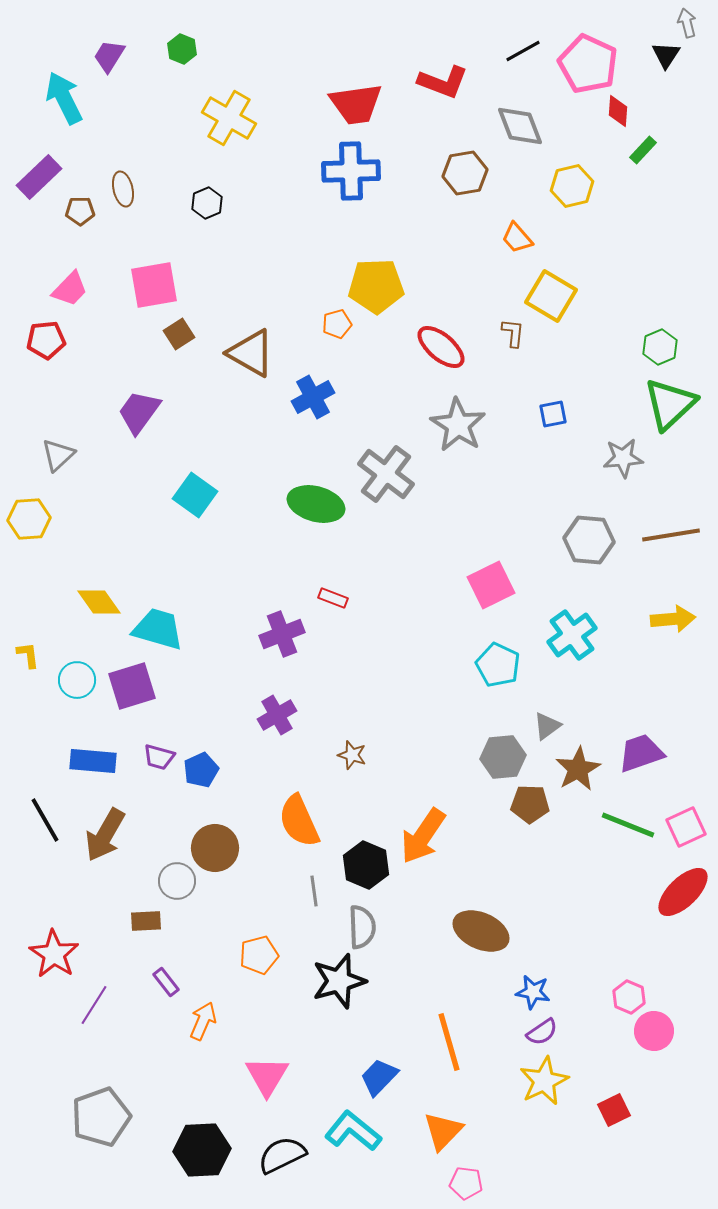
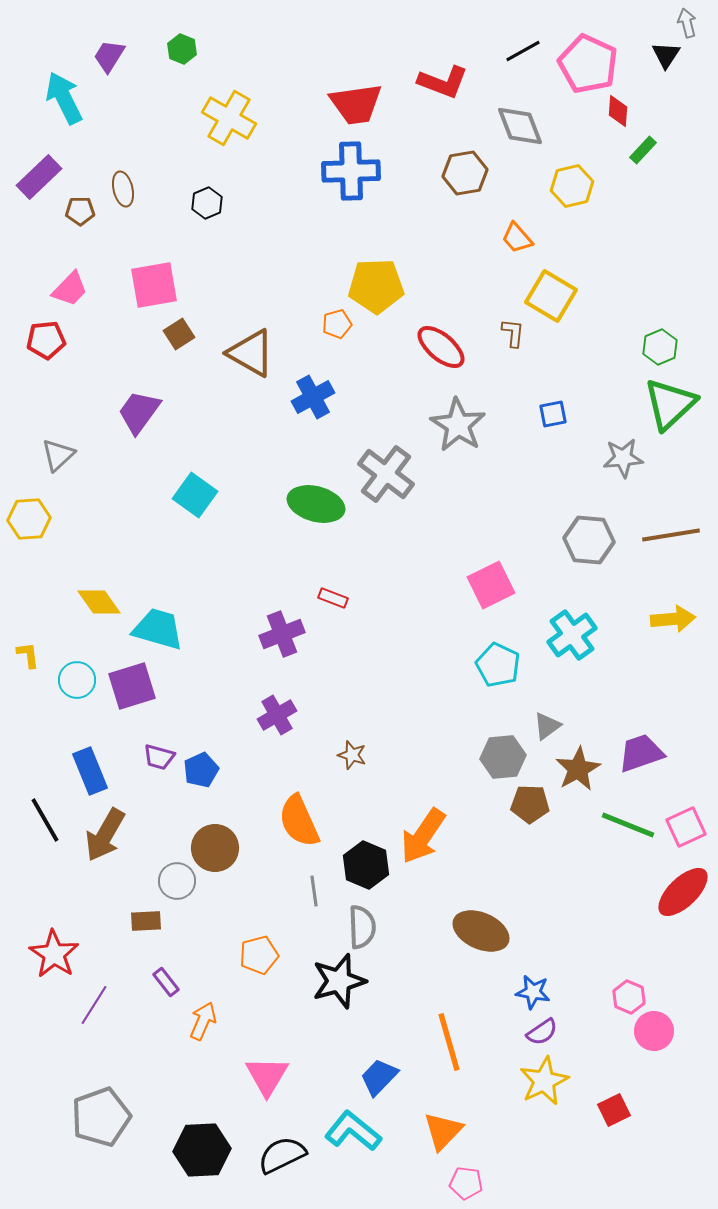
blue rectangle at (93, 761): moved 3 px left, 10 px down; rotated 63 degrees clockwise
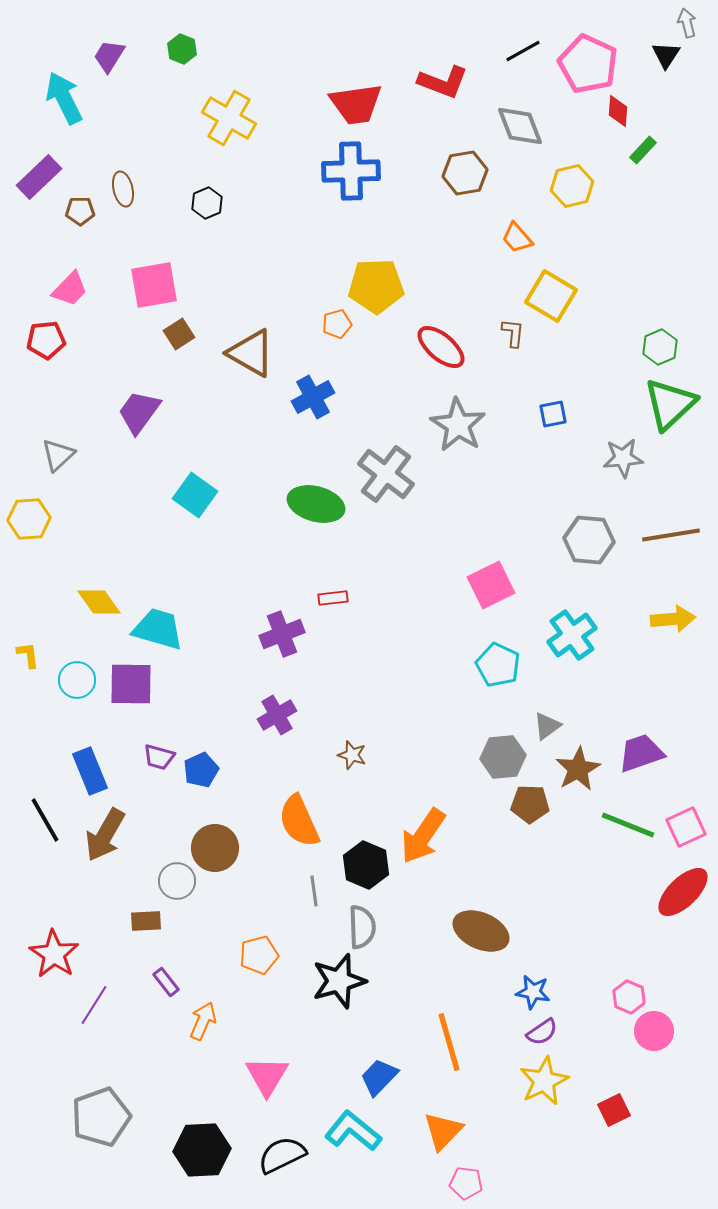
red rectangle at (333, 598): rotated 28 degrees counterclockwise
purple square at (132, 686): moved 1 px left, 2 px up; rotated 18 degrees clockwise
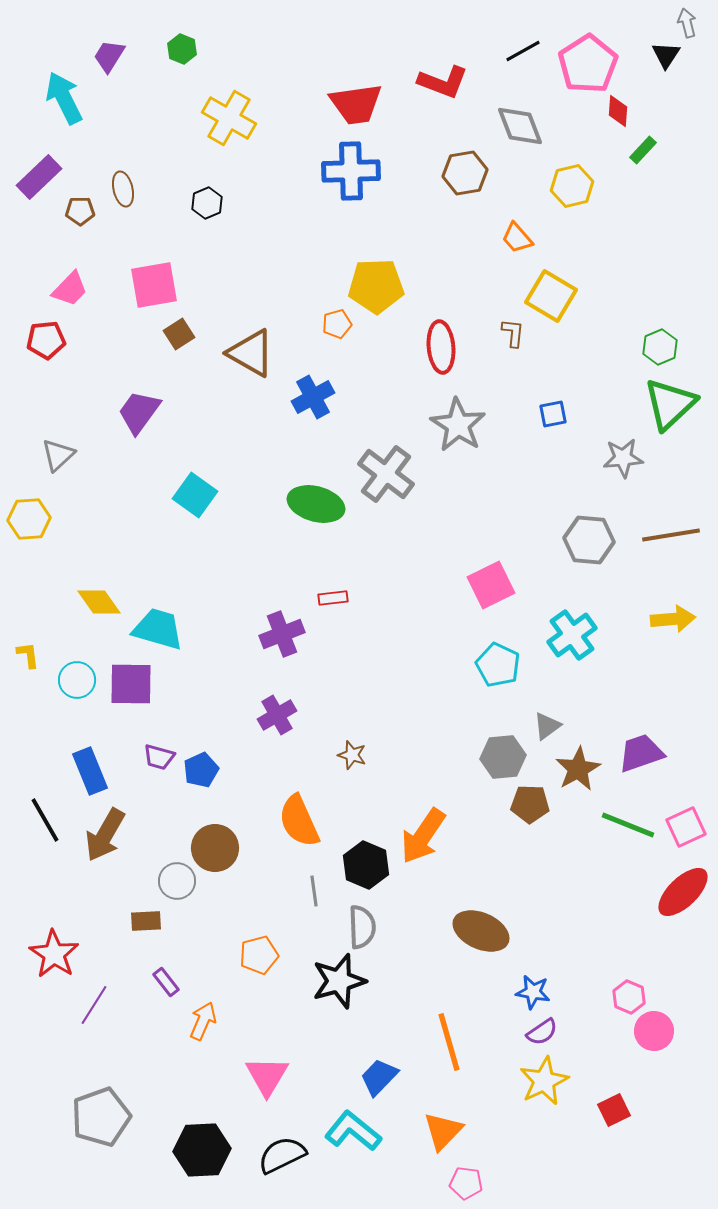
pink pentagon at (588, 64): rotated 14 degrees clockwise
red ellipse at (441, 347): rotated 45 degrees clockwise
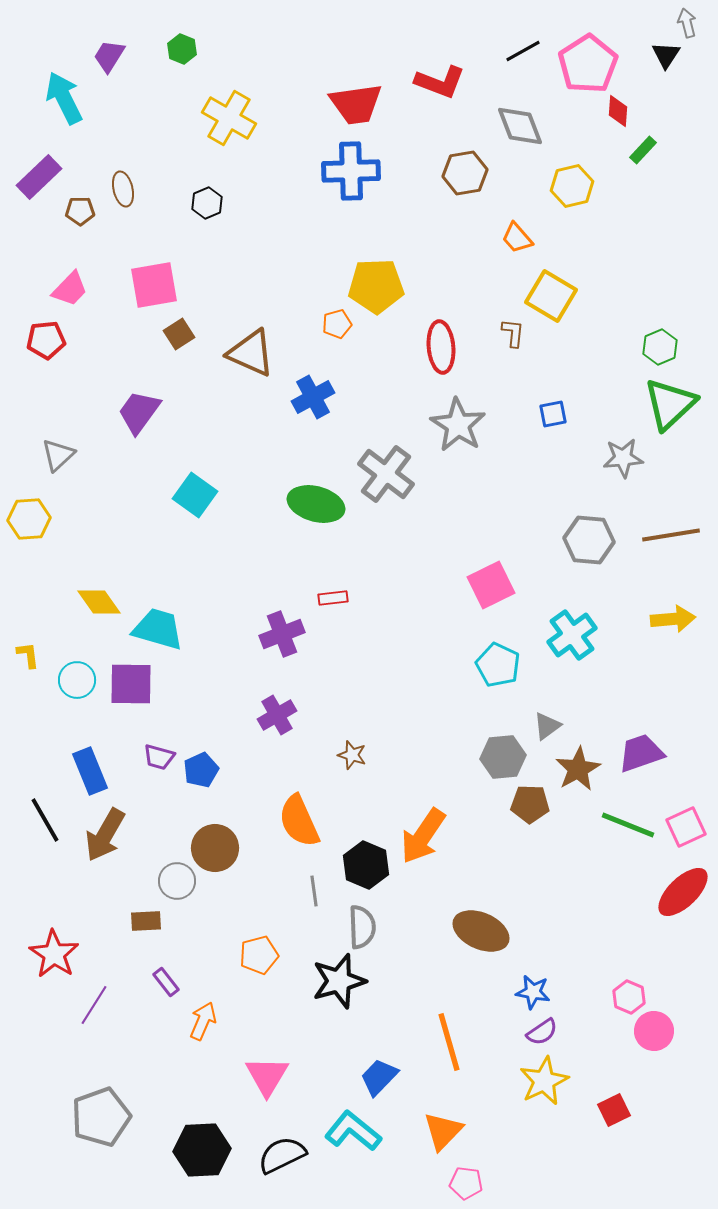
red L-shape at (443, 82): moved 3 px left
brown triangle at (251, 353): rotated 6 degrees counterclockwise
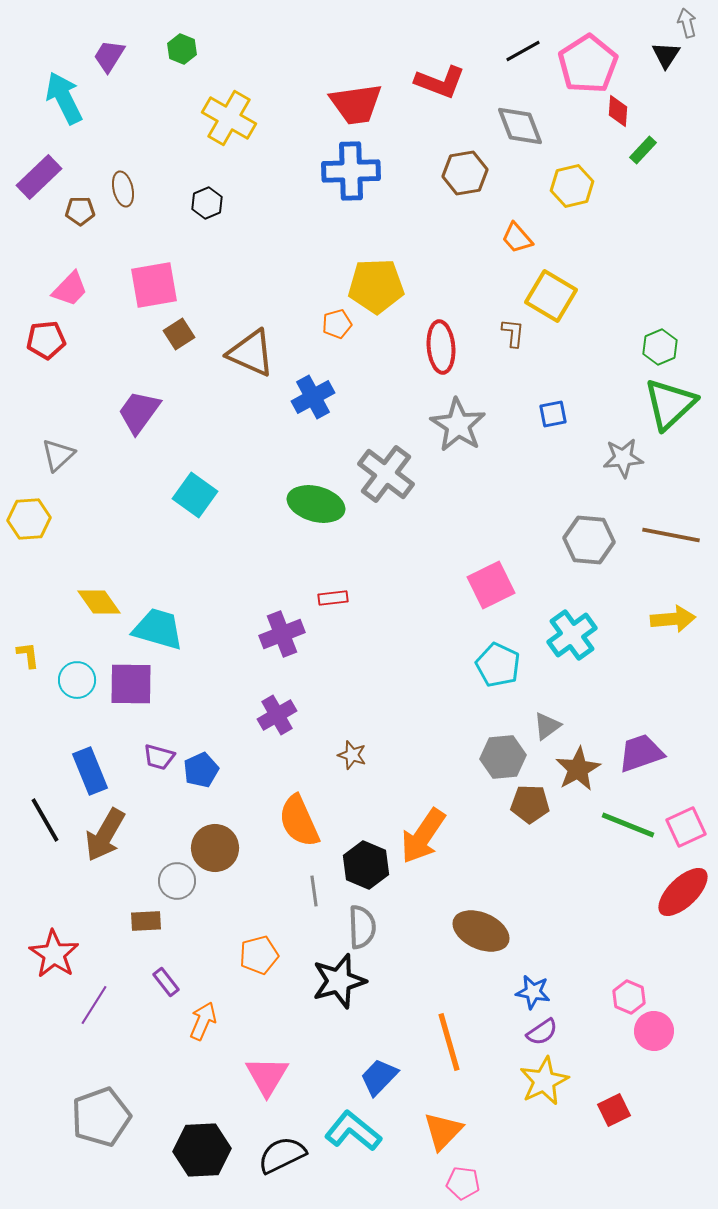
brown line at (671, 535): rotated 20 degrees clockwise
pink pentagon at (466, 1183): moved 3 px left
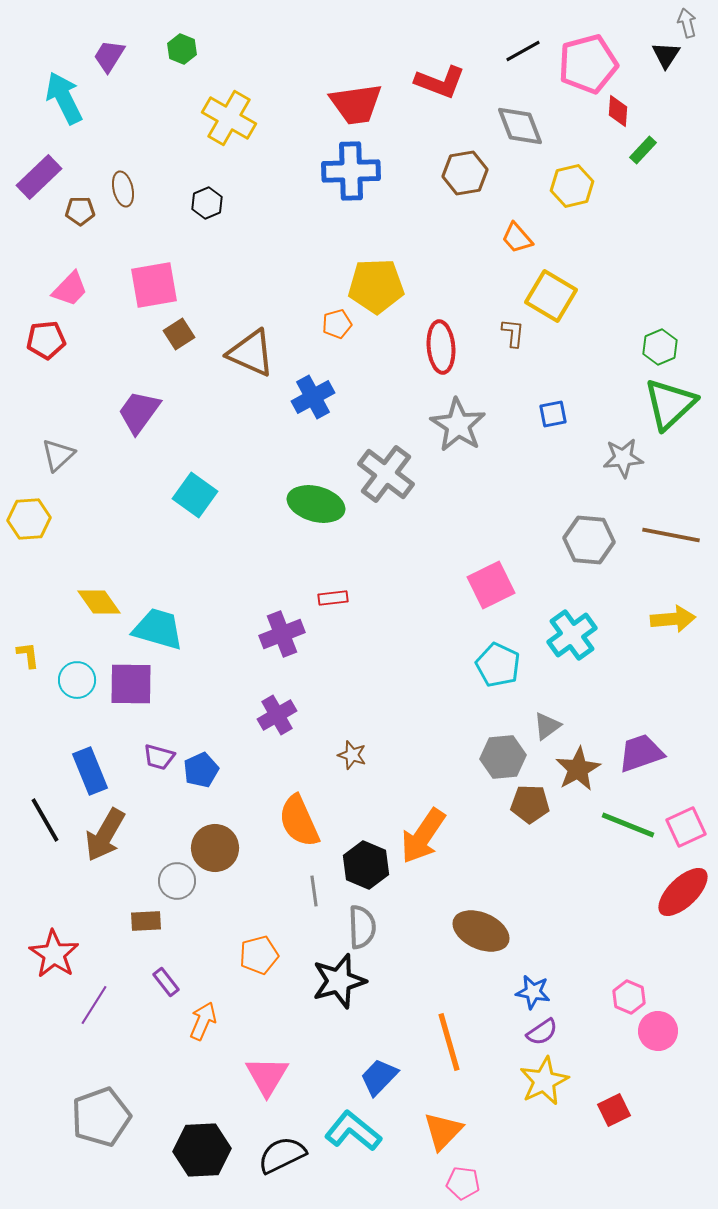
pink pentagon at (588, 64): rotated 18 degrees clockwise
pink circle at (654, 1031): moved 4 px right
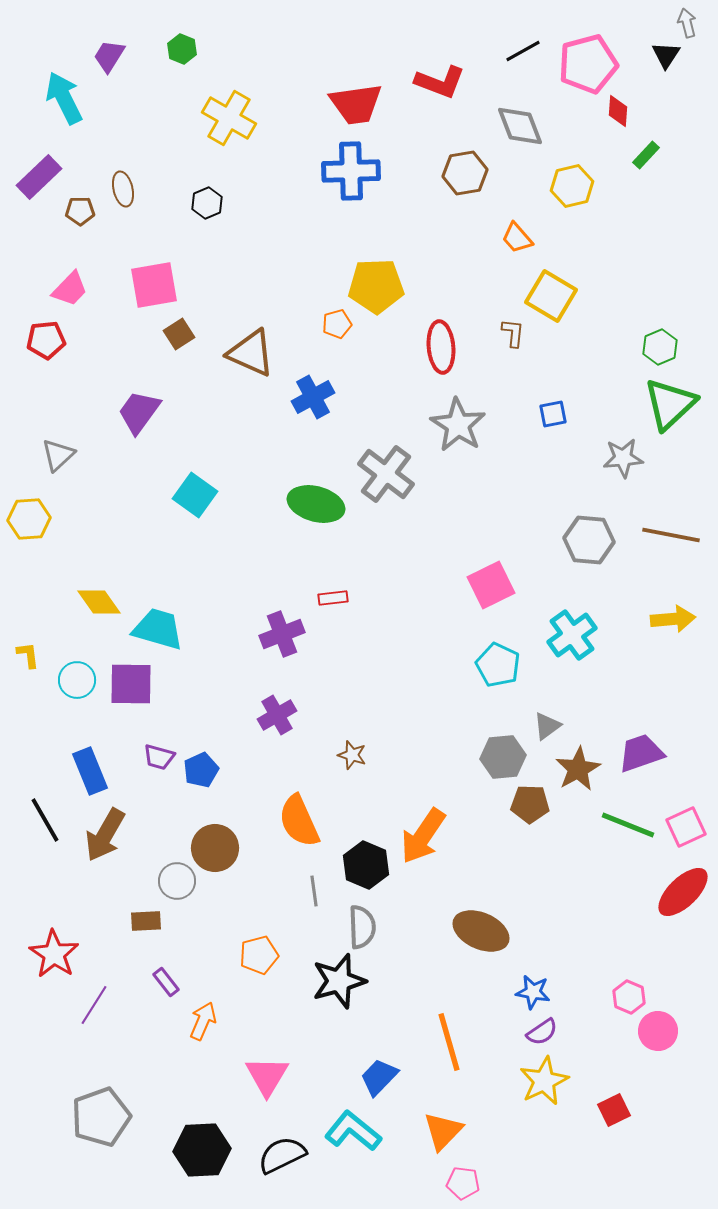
green rectangle at (643, 150): moved 3 px right, 5 px down
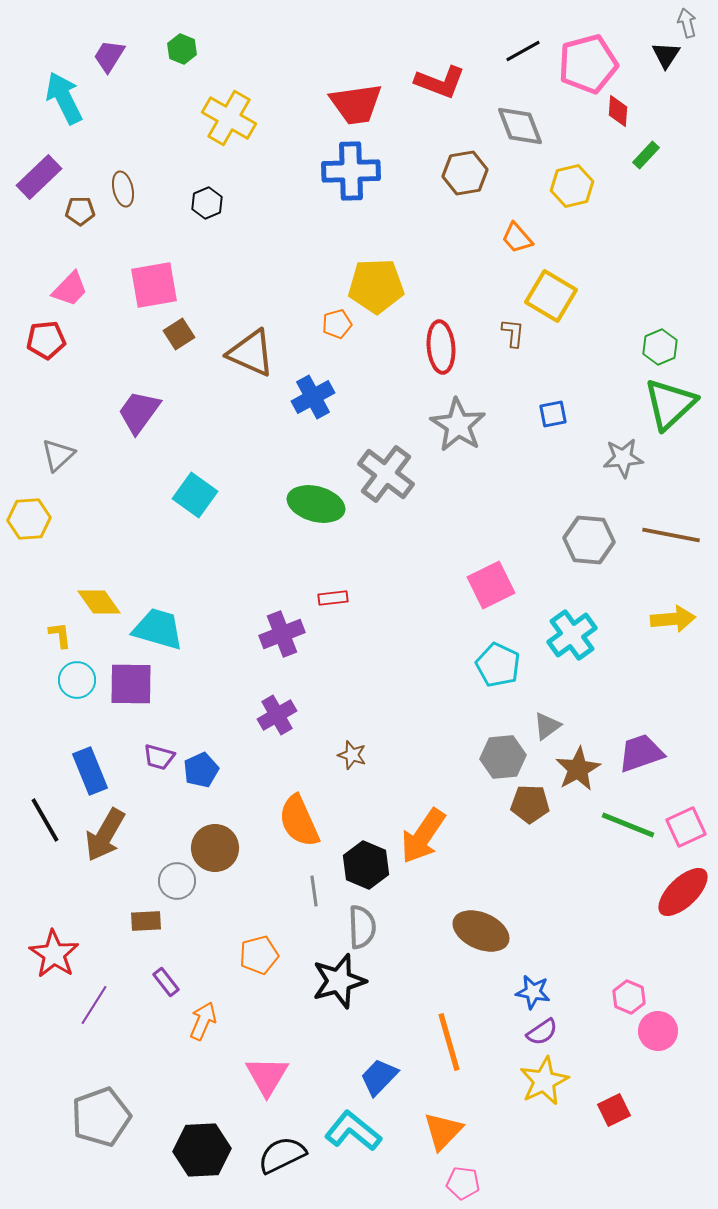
yellow L-shape at (28, 655): moved 32 px right, 20 px up
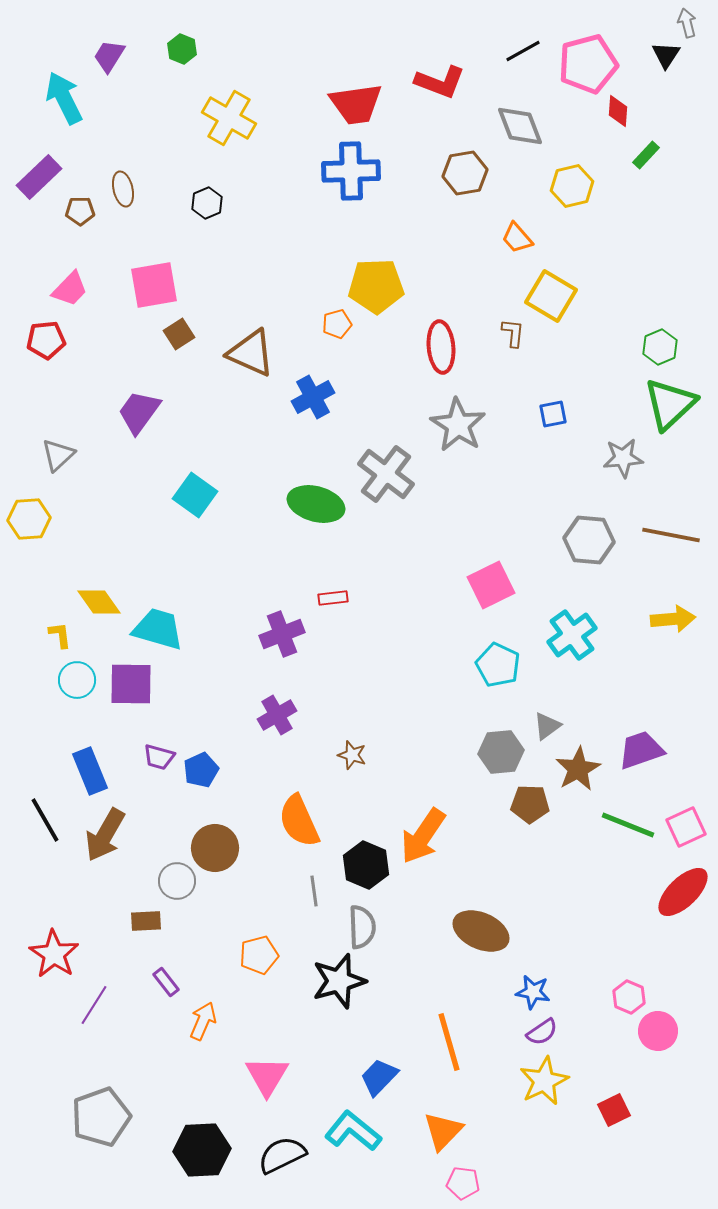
purple trapezoid at (641, 753): moved 3 px up
gray hexagon at (503, 757): moved 2 px left, 5 px up
